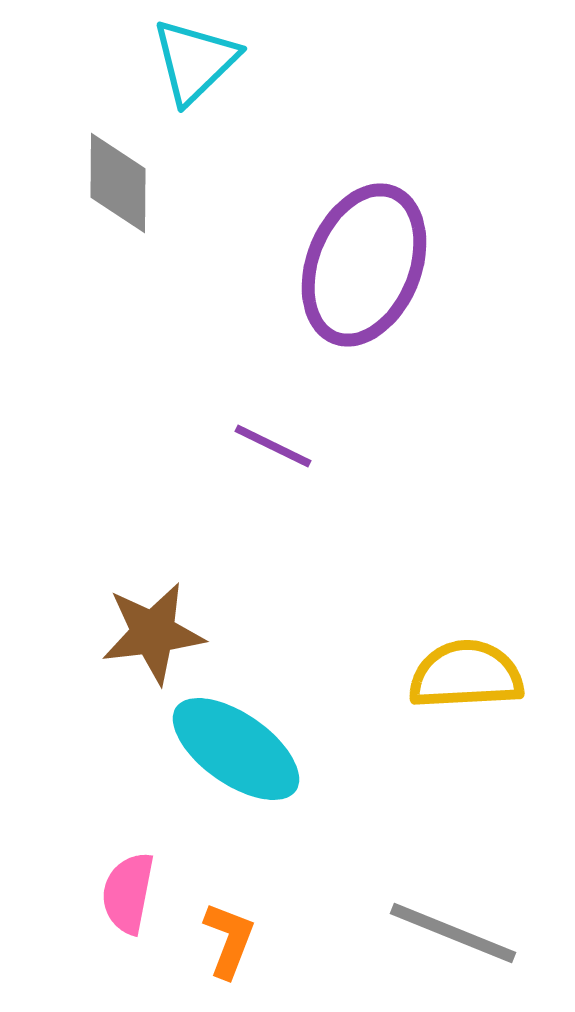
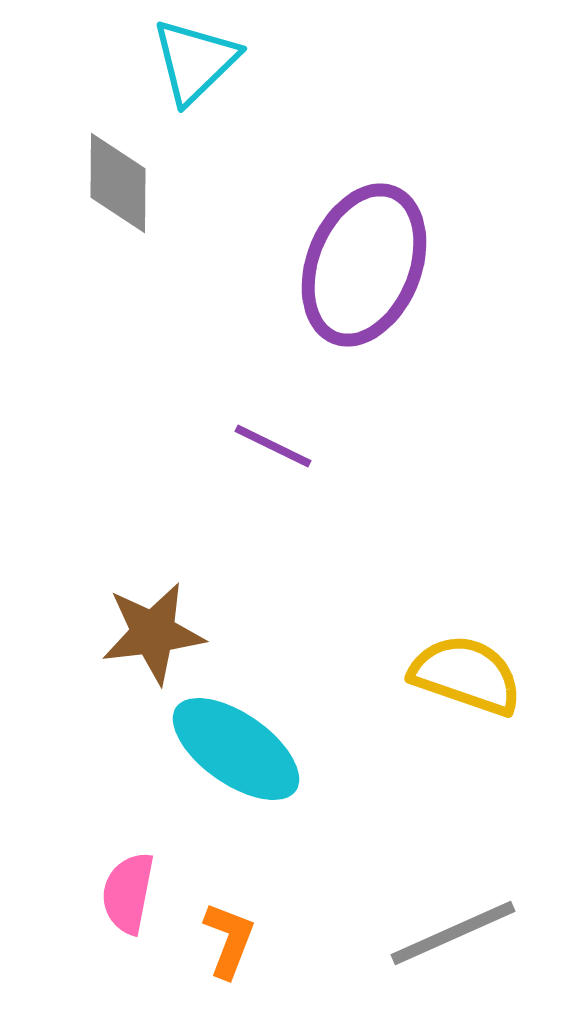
yellow semicircle: rotated 22 degrees clockwise
gray line: rotated 46 degrees counterclockwise
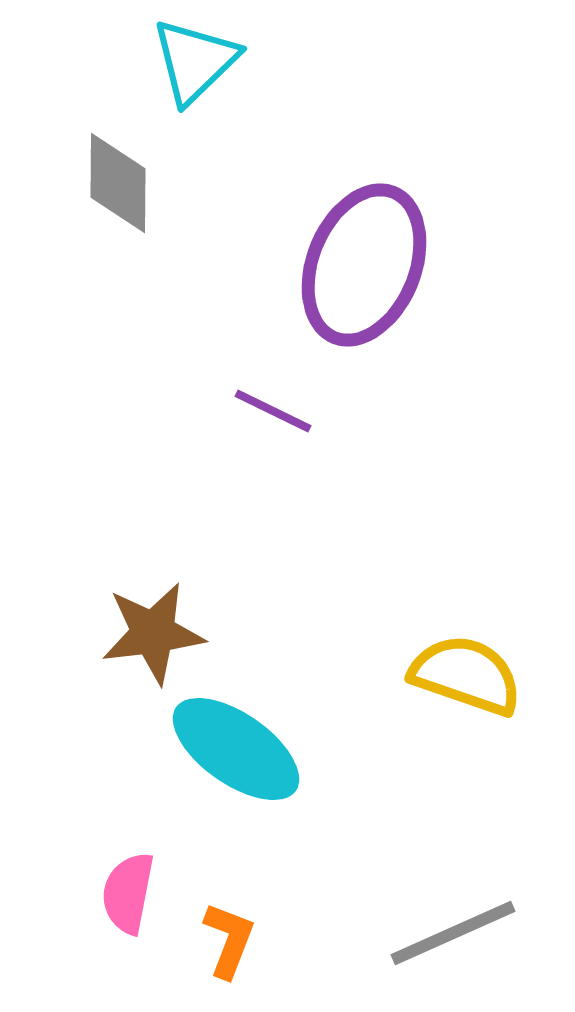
purple line: moved 35 px up
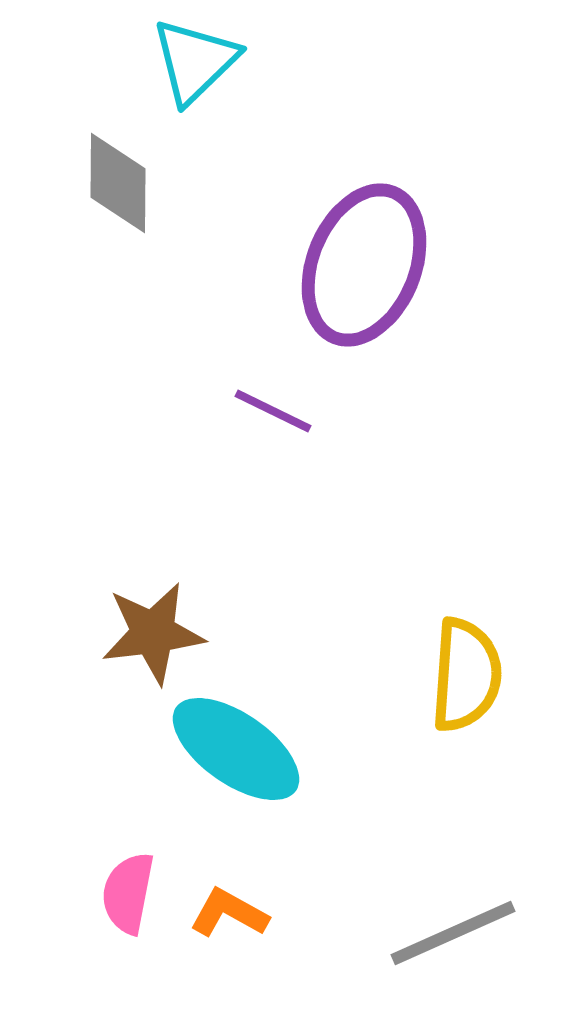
yellow semicircle: rotated 75 degrees clockwise
orange L-shape: moved 27 px up; rotated 82 degrees counterclockwise
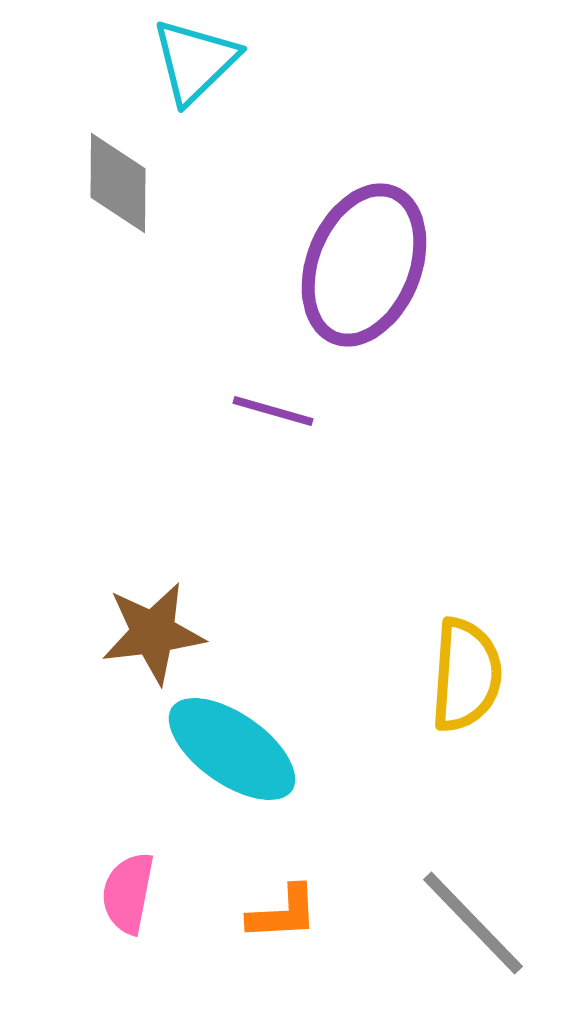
purple line: rotated 10 degrees counterclockwise
cyan ellipse: moved 4 px left
orange L-shape: moved 54 px right; rotated 148 degrees clockwise
gray line: moved 20 px right, 10 px up; rotated 70 degrees clockwise
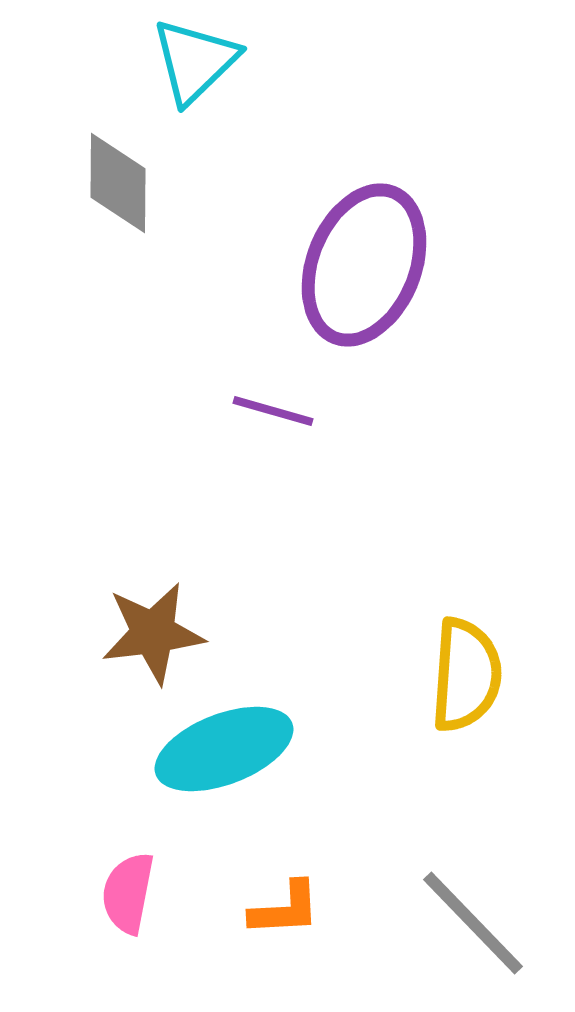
cyan ellipse: moved 8 px left; rotated 56 degrees counterclockwise
orange L-shape: moved 2 px right, 4 px up
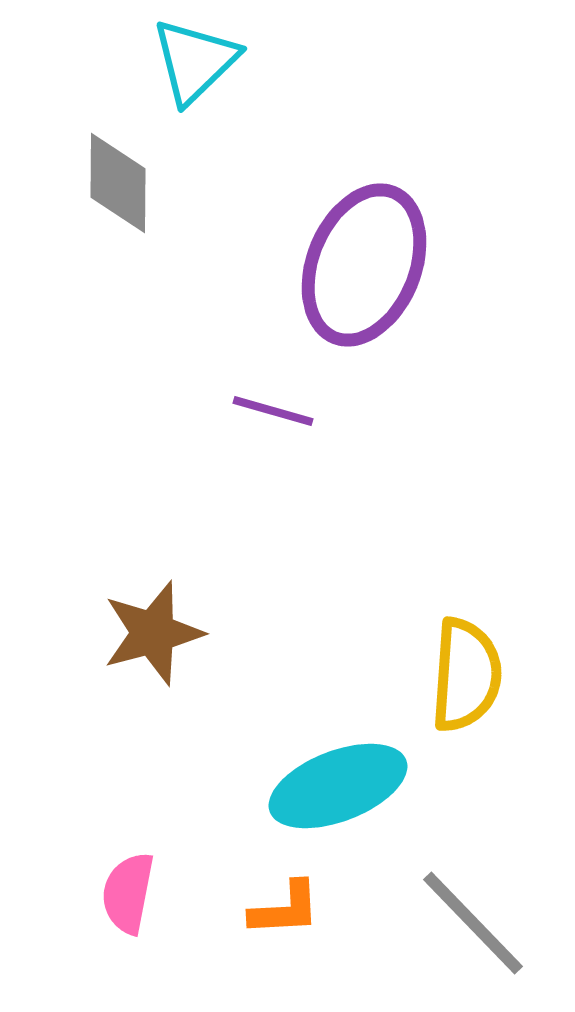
brown star: rotated 8 degrees counterclockwise
cyan ellipse: moved 114 px right, 37 px down
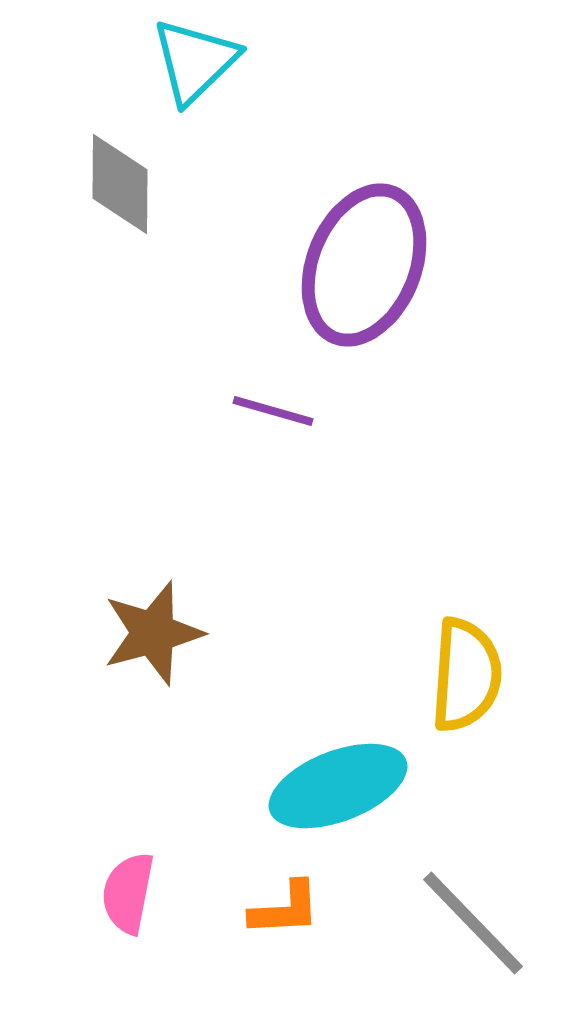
gray diamond: moved 2 px right, 1 px down
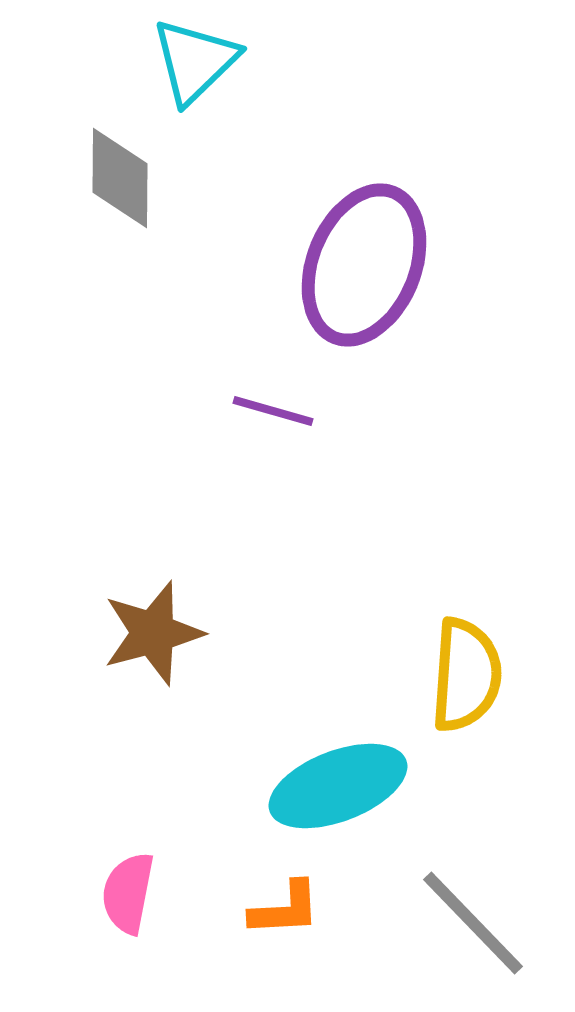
gray diamond: moved 6 px up
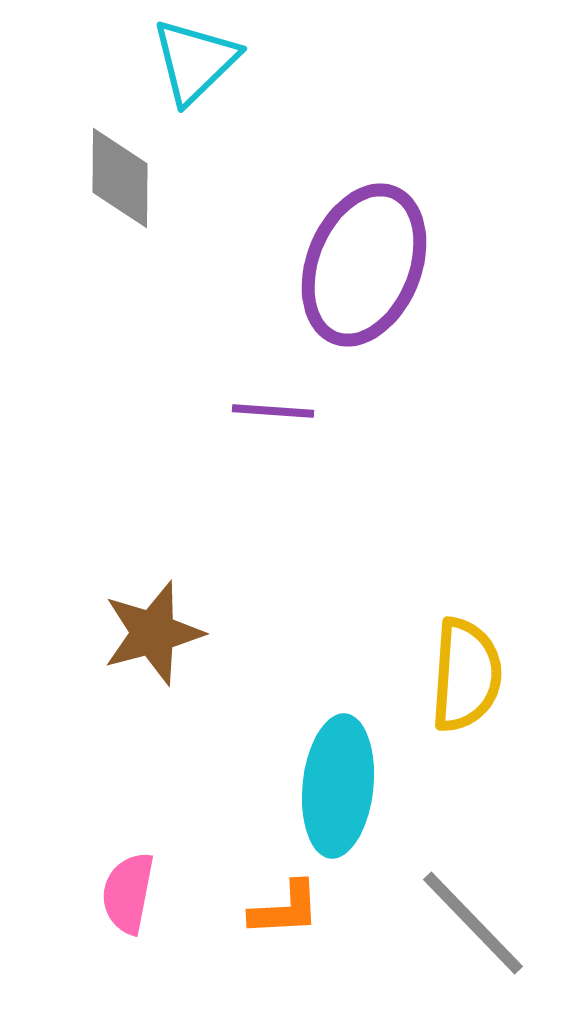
purple line: rotated 12 degrees counterclockwise
cyan ellipse: rotated 63 degrees counterclockwise
